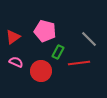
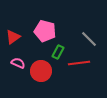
pink semicircle: moved 2 px right, 1 px down
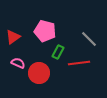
red circle: moved 2 px left, 2 px down
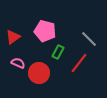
red line: rotated 45 degrees counterclockwise
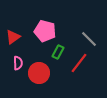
pink semicircle: rotated 64 degrees clockwise
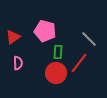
green rectangle: rotated 24 degrees counterclockwise
red circle: moved 17 px right
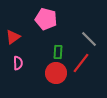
pink pentagon: moved 1 px right, 12 px up
red line: moved 2 px right
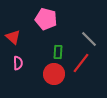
red triangle: rotated 42 degrees counterclockwise
red circle: moved 2 px left, 1 px down
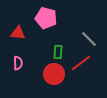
pink pentagon: moved 1 px up
red triangle: moved 5 px right, 4 px up; rotated 35 degrees counterclockwise
red line: rotated 15 degrees clockwise
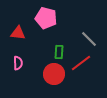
green rectangle: moved 1 px right
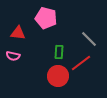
pink semicircle: moved 5 px left, 7 px up; rotated 104 degrees clockwise
red circle: moved 4 px right, 2 px down
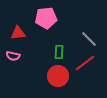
pink pentagon: rotated 20 degrees counterclockwise
red triangle: rotated 14 degrees counterclockwise
red line: moved 4 px right
